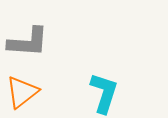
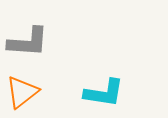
cyan L-shape: rotated 81 degrees clockwise
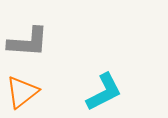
cyan L-shape: moved 1 px up; rotated 36 degrees counterclockwise
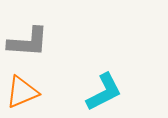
orange triangle: rotated 15 degrees clockwise
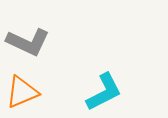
gray L-shape: rotated 21 degrees clockwise
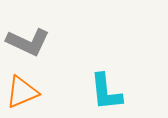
cyan L-shape: moved 2 px right; rotated 111 degrees clockwise
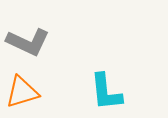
orange triangle: rotated 6 degrees clockwise
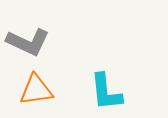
orange triangle: moved 14 px right, 2 px up; rotated 9 degrees clockwise
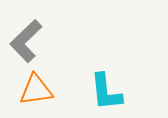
gray L-shape: moved 2 px left, 1 px up; rotated 111 degrees clockwise
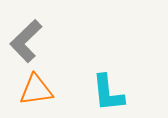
cyan L-shape: moved 2 px right, 1 px down
